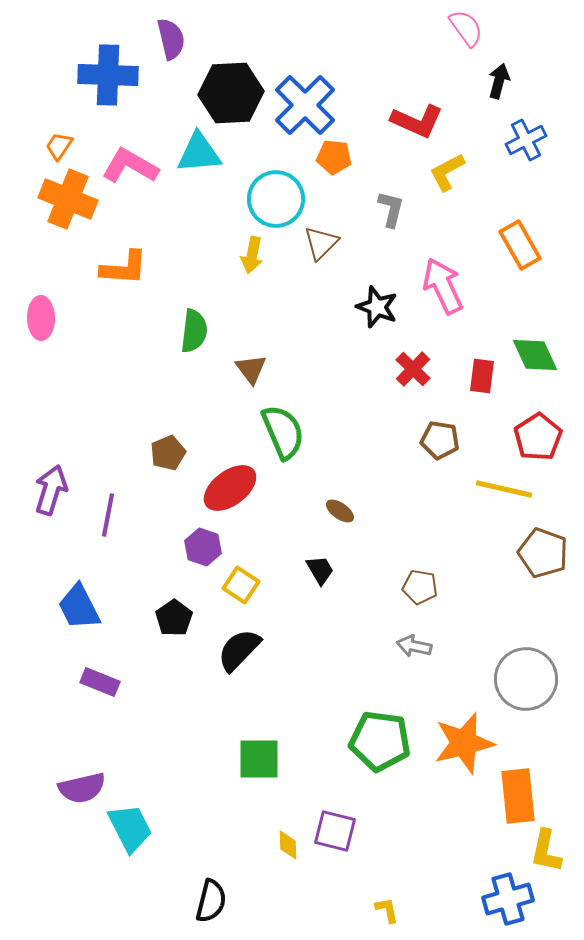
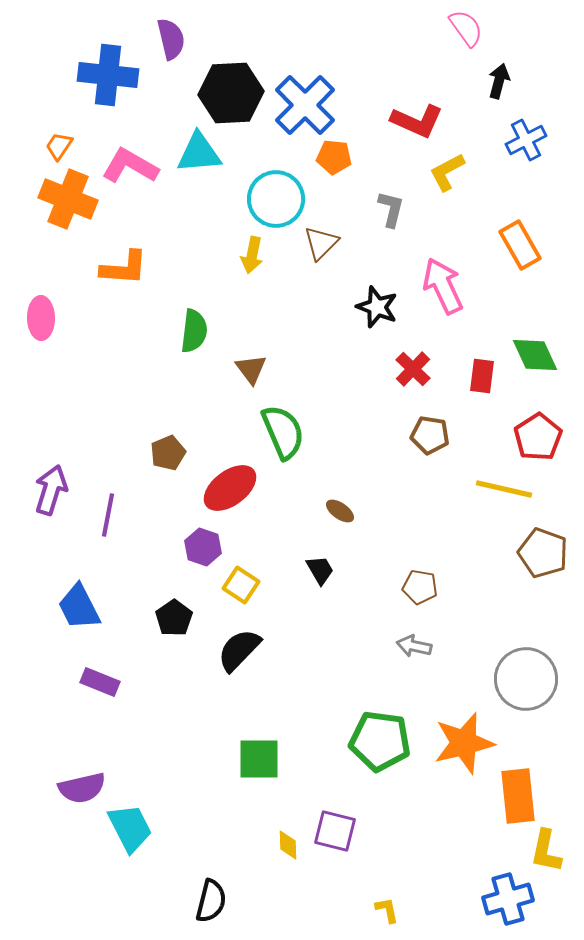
blue cross at (108, 75): rotated 4 degrees clockwise
brown pentagon at (440, 440): moved 10 px left, 5 px up
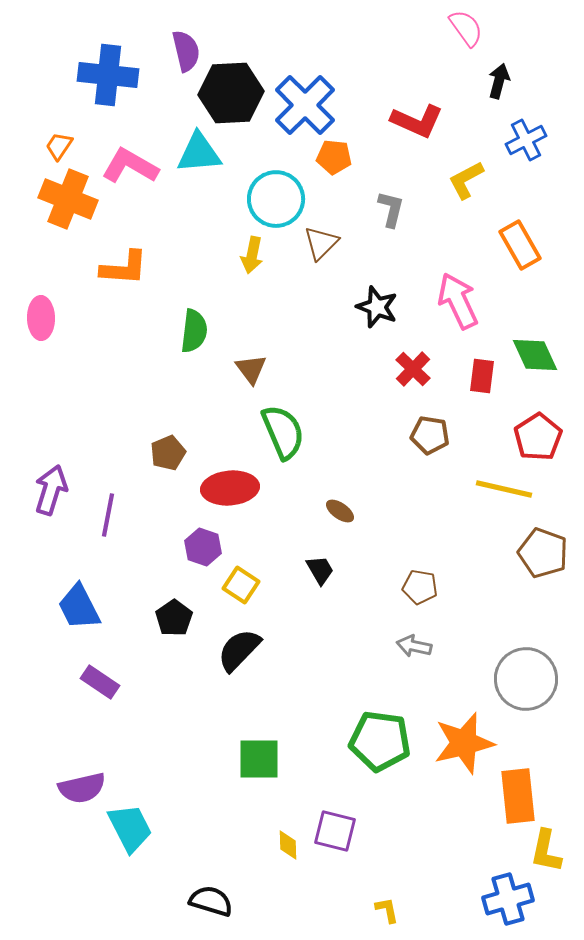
purple semicircle at (171, 39): moved 15 px right, 12 px down
yellow L-shape at (447, 172): moved 19 px right, 8 px down
pink arrow at (443, 286): moved 15 px right, 15 px down
red ellipse at (230, 488): rotated 32 degrees clockwise
purple rectangle at (100, 682): rotated 12 degrees clockwise
black semicircle at (211, 901): rotated 87 degrees counterclockwise
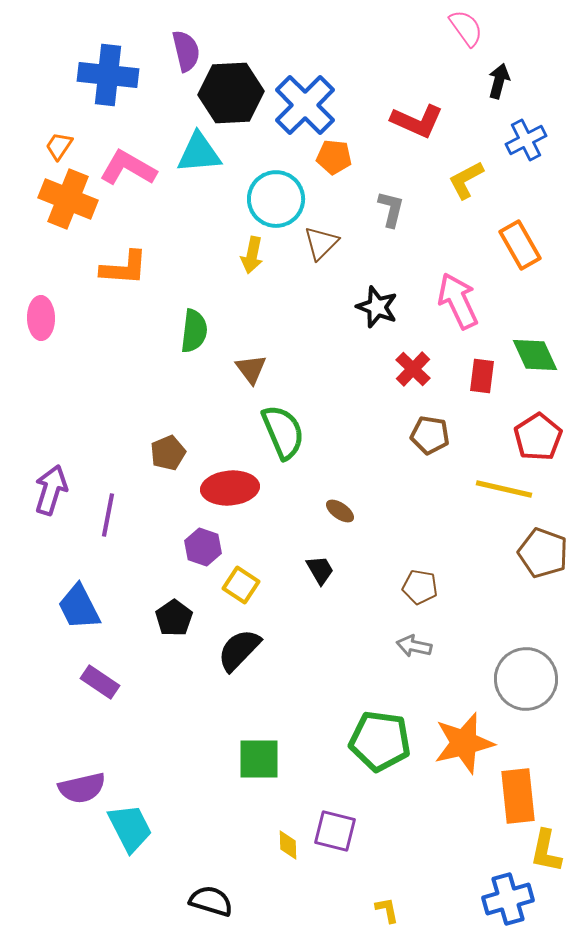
pink L-shape at (130, 166): moved 2 px left, 2 px down
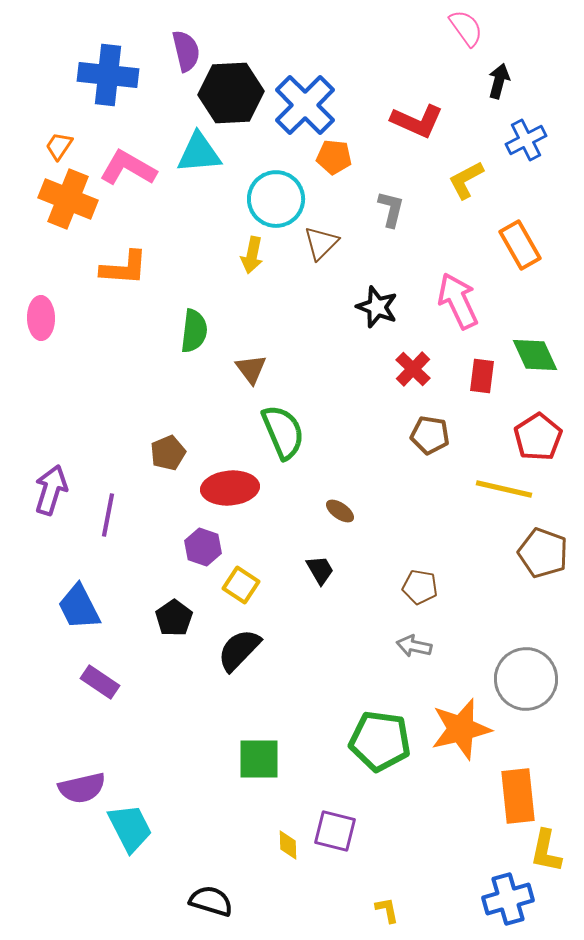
orange star at (464, 743): moved 3 px left, 14 px up
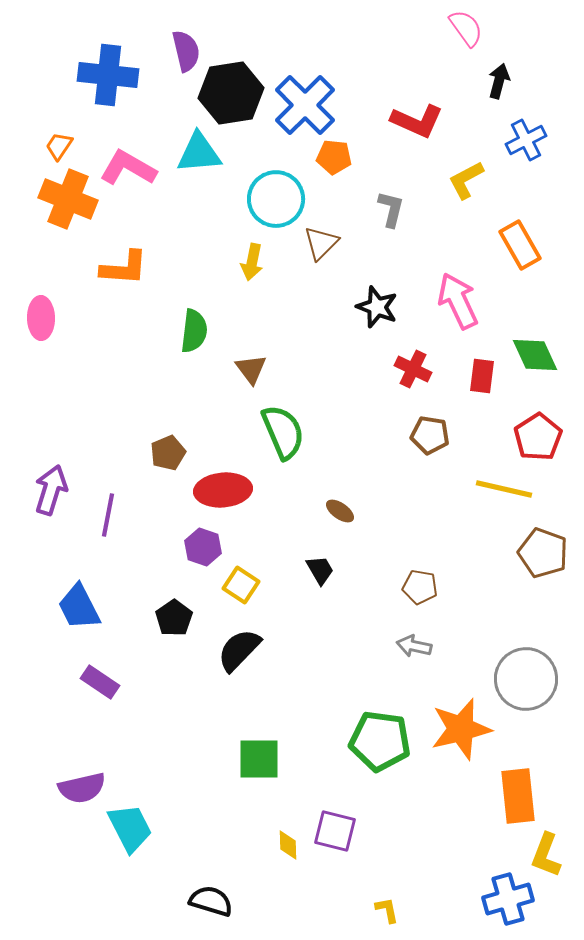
black hexagon at (231, 93): rotated 6 degrees counterclockwise
yellow arrow at (252, 255): moved 7 px down
red cross at (413, 369): rotated 18 degrees counterclockwise
red ellipse at (230, 488): moved 7 px left, 2 px down
yellow L-shape at (546, 851): moved 4 px down; rotated 9 degrees clockwise
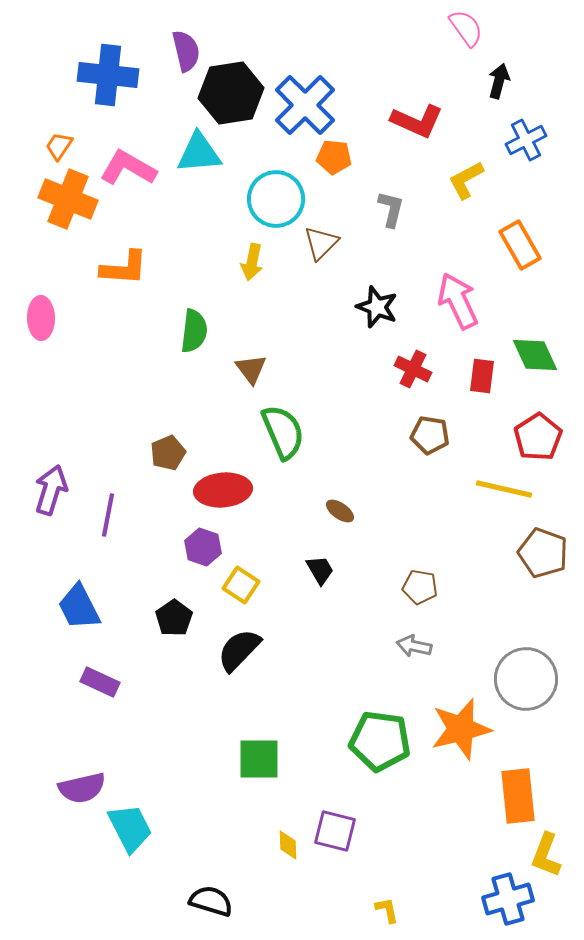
purple rectangle at (100, 682): rotated 9 degrees counterclockwise
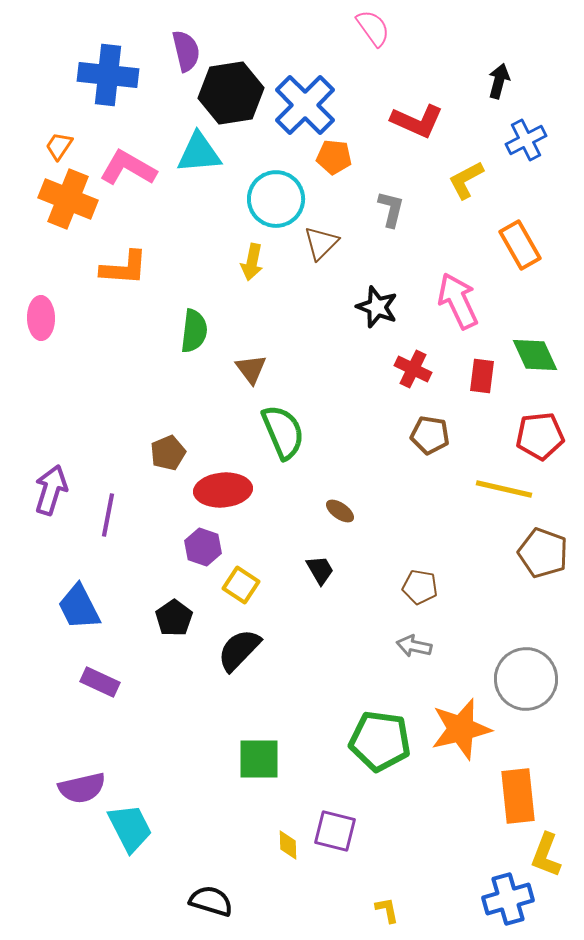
pink semicircle at (466, 28): moved 93 px left
red pentagon at (538, 437): moved 2 px right, 1 px up; rotated 27 degrees clockwise
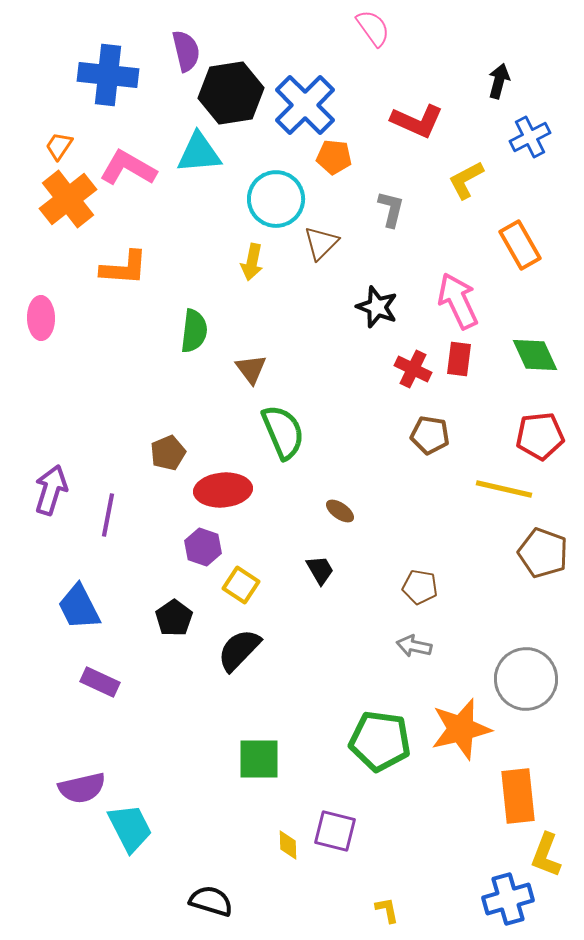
blue cross at (526, 140): moved 4 px right, 3 px up
orange cross at (68, 199): rotated 30 degrees clockwise
red rectangle at (482, 376): moved 23 px left, 17 px up
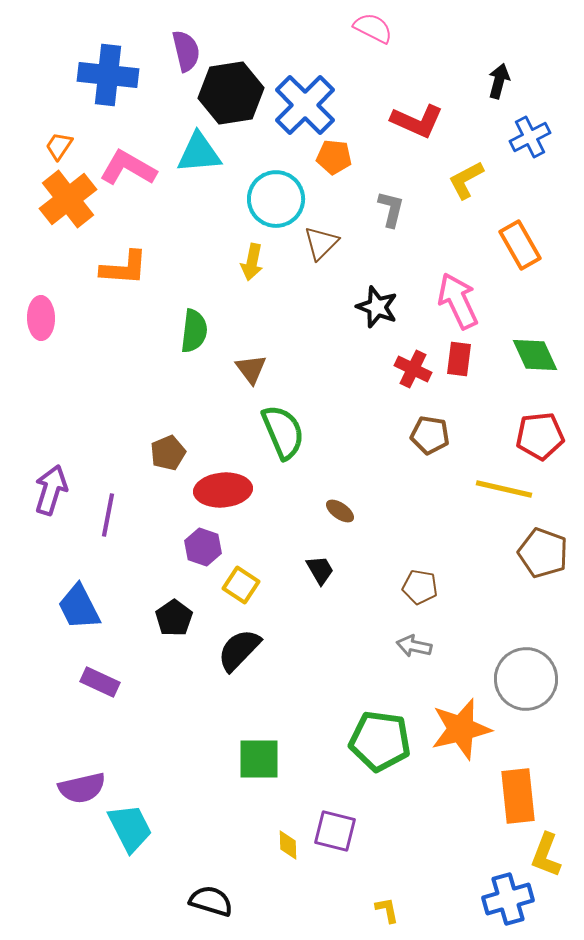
pink semicircle at (373, 28): rotated 27 degrees counterclockwise
